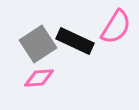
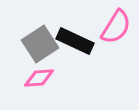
gray square: moved 2 px right
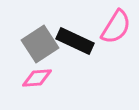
pink diamond: moved 2 px left
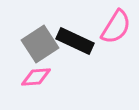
pink diamond: moved 1 px left, 1 px up
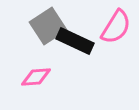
gray square: moved 8 px right, 18 px up
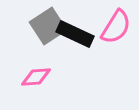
black rectangle: moved 7 px up
